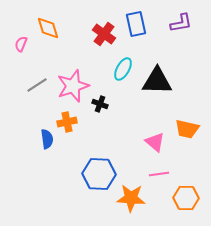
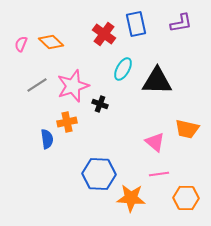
orange diamond: moved 3 px right, 14 px down; rotated 30 degrees counterclockwise
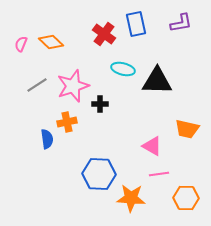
cyan ellipse: rotated 75 degrees clockwise
black cross: rotated 21 degrees counterclockwise
pink triangle: moved 3 px left, 4 px down; rotated 10 degrees counterclockwise
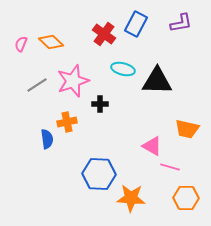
blue rectangle: rotated 40 degrees clockwise
pink star: moved 5 px up
pink line: moved 11 px right, 7 px up; rotated 24 degrees clockwise
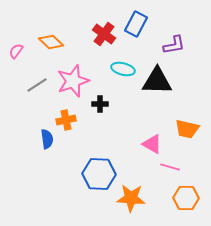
purple L-shape: moved 7 px left, 22 px down
pink semicircle: moved 5 px left, 7 px down; rotated 14 degrees clockwise
orange cross: moved 1 px left, 2 px up
pink triangle: moved 2 px up
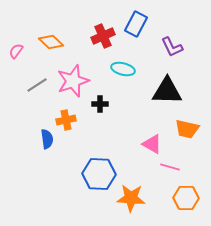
red cross: moved 1 px left, 2 px down; rotated 30 degrees clockwise
purple L-shape: moved 2 px left, 2 px down; rotated 75 degrees clockwise
black triangle: moved 10 px right, 10 px down
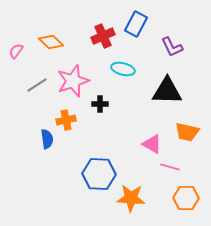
orange trapezoid: moved 3 px down
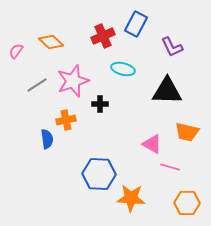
orange hexagon: moved 1 px right, 5 px down
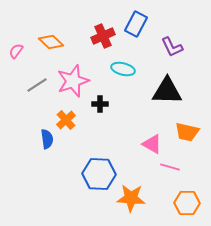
orange cross: rotated 30 degrees counterclockwise
